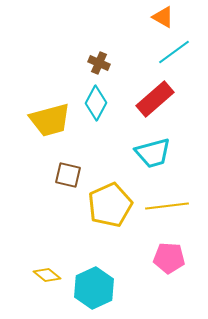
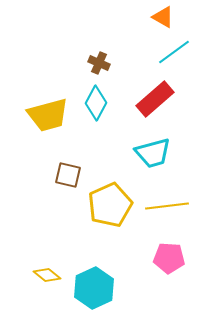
yellow trapezoid: moved 2 px left, 5 px up
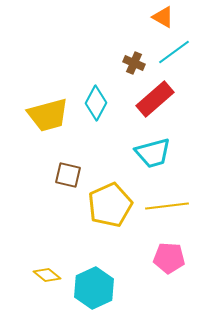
brown cross: moved 35 px right
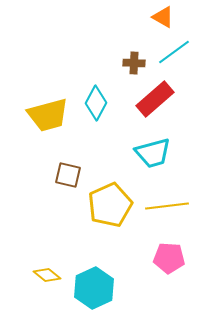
brown cross: rotated 20 degrees counterclockwise
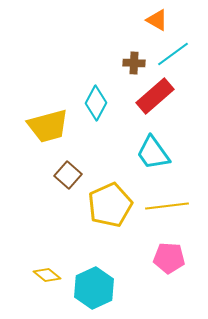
orange triangle: moved 6 px left, 3 px down
cyan line: moved 1 px left, 2 px down
red rectangle: moved 3 px up
yellow trapezoid: moved 11 px down
cyan trapezoid: rotated 69 degrees clockwise
brown square: rotated 28 degrees clockwise
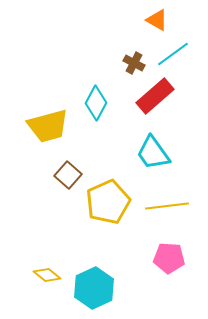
brown cross: rotated 25 degrees clockwise
yellow pentagon: moved 2 px left, 3 px up
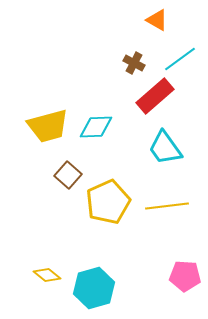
cyan line: moved 7 px right, 5 px down
cyan diamond: moved 24 px down; rotated 60 degrees clockwise
cyan trapezoid: moved 12 px right, 5 px up
pink pentagon: moved 16 px right, 18 px down
cyan hexagon: rotated 9 degrees clockwise
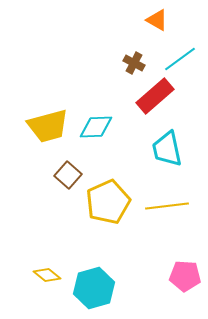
cyan trapezoid: moved 2 px right, 1 px down; rotated 24 degrees clockwise
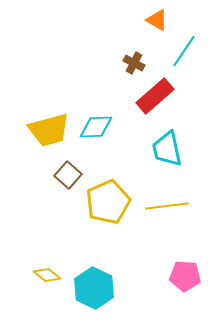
cyan line: moved 4 px right, 8 px up; rotated 20 degrees counterclockwise
yellow trapezoid: moved 1 px right, 4 px down
cyan hexagon: rotated 18 degrees counterclockwise
